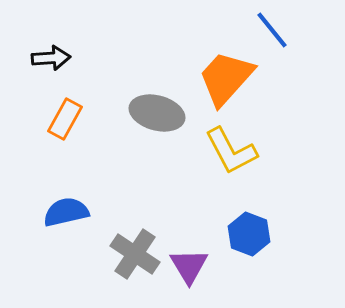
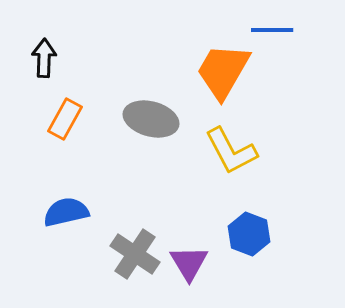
blue line: rotated 51 degrees counterclockwise
black arrow: moved 7 px left; rotated 84 degrees counterclockwise
orange trapezoid: moved 3 px left, 7 px up; rotated 12 degrees counterclockwise
gray ellipse: moved 6 px left, 6 px down
purple triangle: moved 3 px up
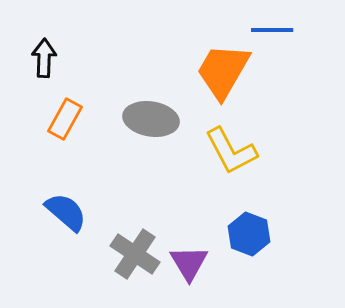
gray ellipse: rotated 6 degrees counterclockwise
blue semicircle: rotated 54 degrees clockwise
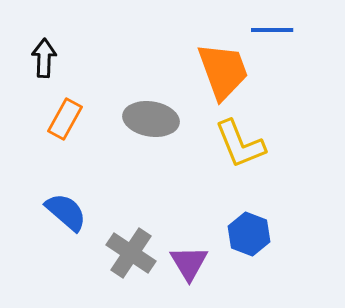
orange trapezoid: rotated 130 degrees clockwise
yellow L-shape: moved 9 px right, 7 px up; rotated 6 degrees clockwise
gray cross: moved 4 px left, 1 px up
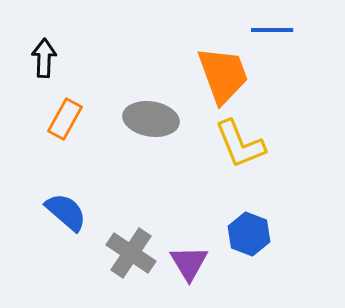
orange trapezoid: moved 4 px down
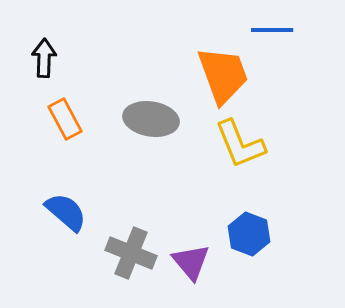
orange rectangle: rotated 57 degrees counterclockwise
gray cross: rotated 12 degrees counterclockwise
purple triangle: moved 2 px right, 1 px up; rotated 9 degrees counterclockwise
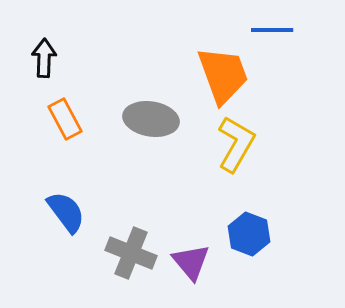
yellow L-shape: moved 4 px left; rotated 128 degrees counterclockwise
blue semicircle: rotated 12 degrees clockwise
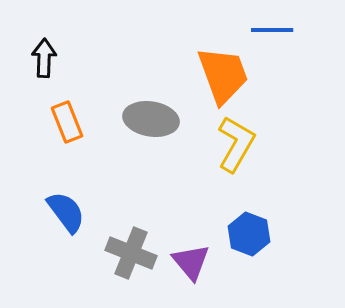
orange rectangle: moved 2 px right, 3 px down; rotated 6 degrees clockwise
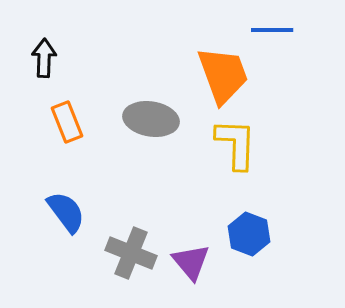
yellow L-shape: rotated 28 degrees counterclockwise
